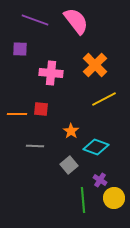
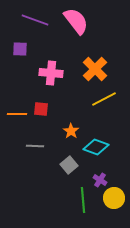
orange cross: moved 4 px down
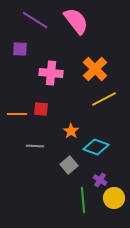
purple line: rotated 12 degrees clockwise
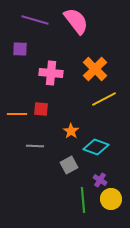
purple line: rotated 16 degrees counterclockwise
gray square: rotated 12 degrees clockwise
yellow circle: moved 3 px left, 1 px down
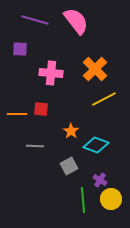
cyan diamond: moved 2 px up
gray square: moved 1 px down
